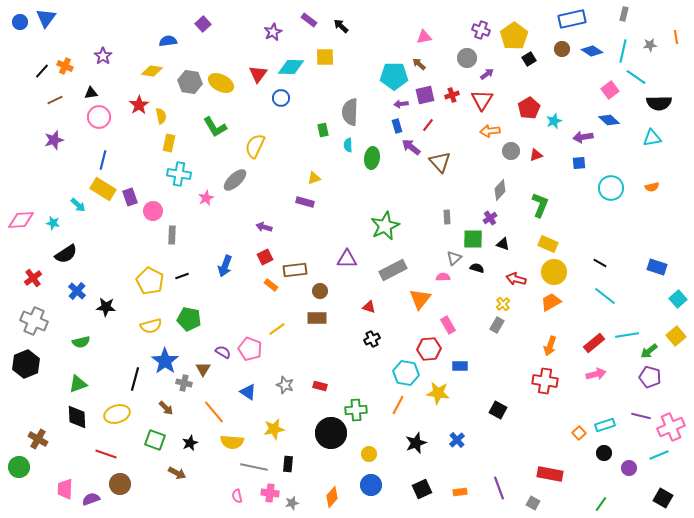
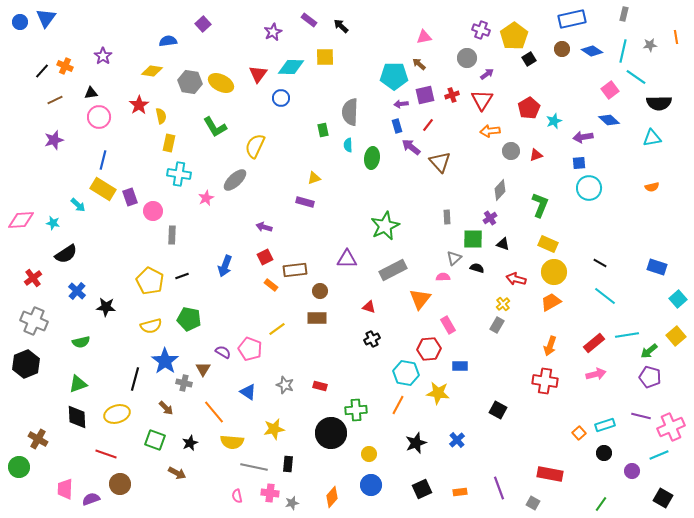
cyan circle at (611, 188): moved 22 px left
purple circle at (629, 468): moved 3 px right, 3 px down
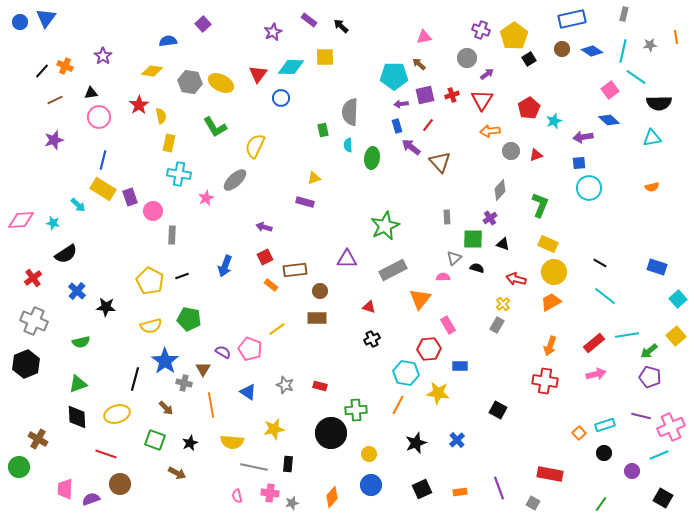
orange line at (214, 412): moved 3 px left, 7 px up; rotated 30 degrees clockwise
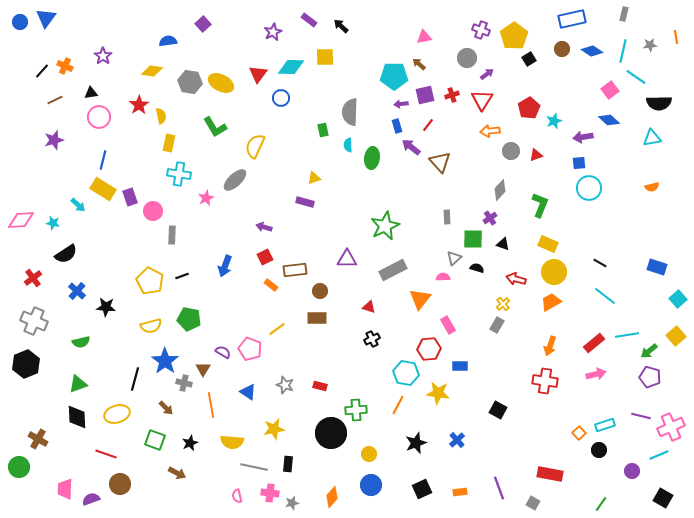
black circle at (604, 453): moved 5 px left, 3 px up
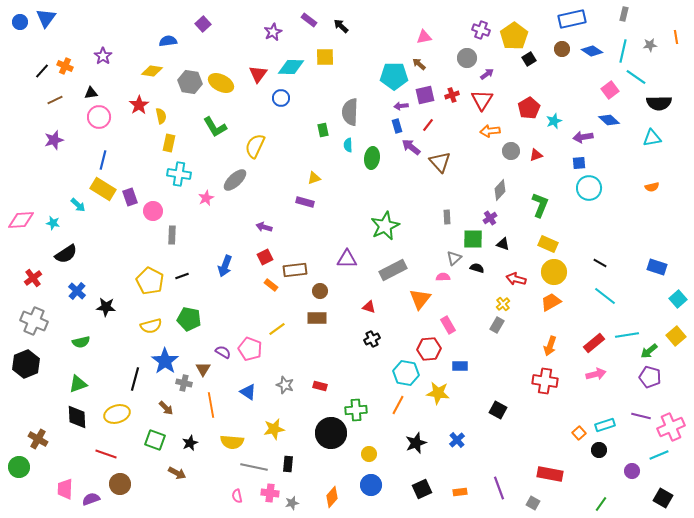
purple arrow at (401, 104): moved 2 px down
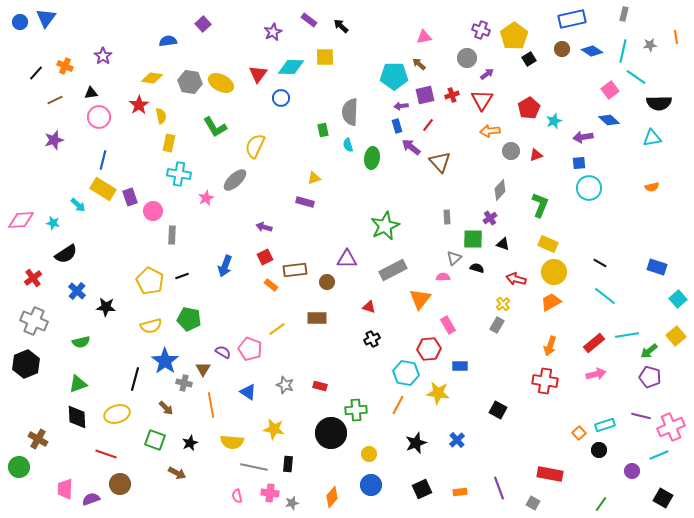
black line at (42, 71): moved 6 px left, 2 px down
yellow diamond at (152, 71): moved 7 px down
cyan semicircle at (348, 145): rotated 16 degrees counterclockwise
brown circle at (320, 291): moved 7 px right, 9 px up
yellow star at (274, 429): rotated 20 degrees clockwise
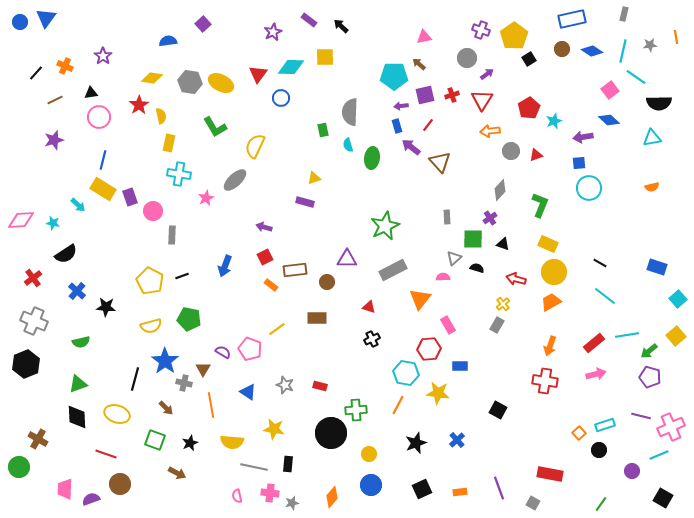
yellow ellipse at (117, 414): rotated 35 degrees clockwise
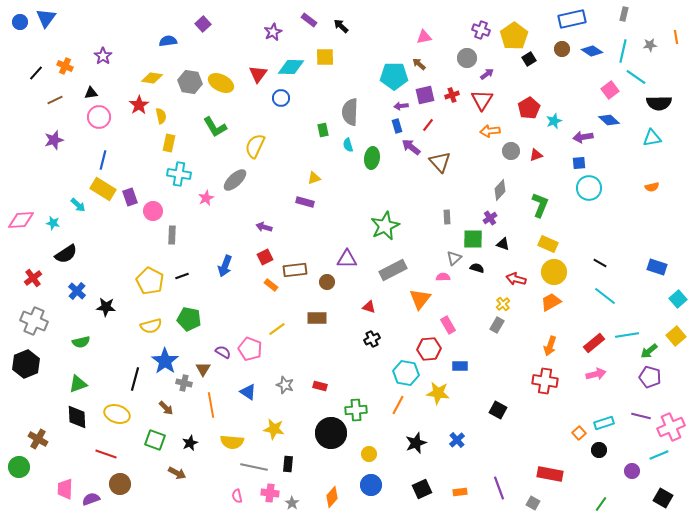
cyan rectangle at (605, 425): moved 1 px left, 2 px up
gray star at (292, 503): rotated 24 degrees counterclockwise
